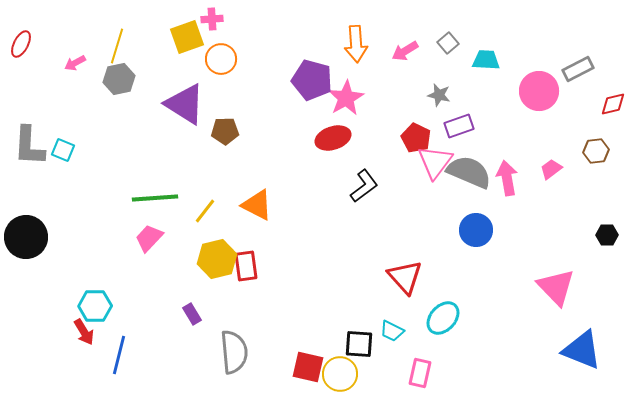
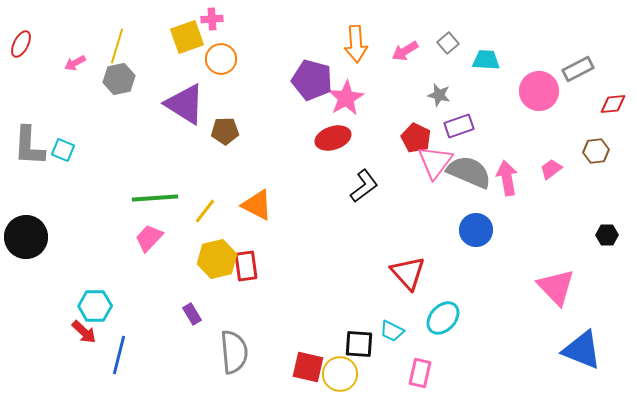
red diamond at (613, 104): rotated 8 degrees clockwise
red triangle at (405, 277): moved 3 px right, 4 px up
red arrow at (84, 332): rotated 16 degrees counterclockwise
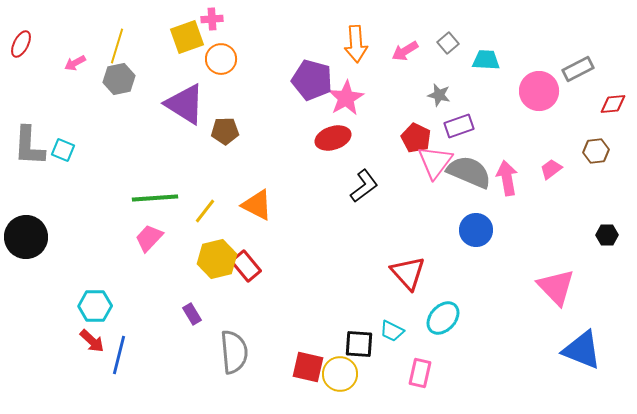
red rectangle at (246, 266): rotated 32 degrees counterclockwise
red arrow at (84, 332): moved 8 px right, 9 px down
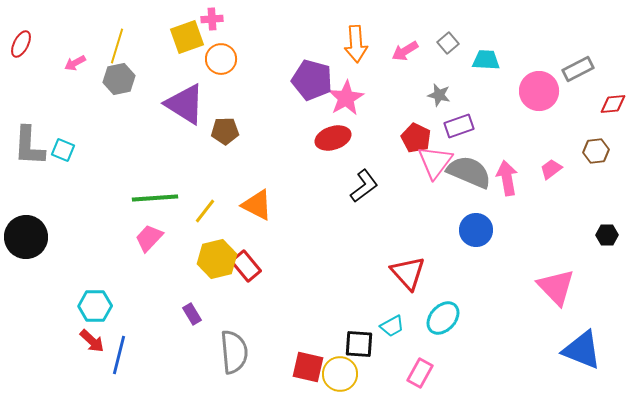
cyan trapezoid at (392, 331): moved 5 px up; rotated 55 degrees counterclockwise
pink rectangle at (420, 373): rotated 16 degrees clockwise
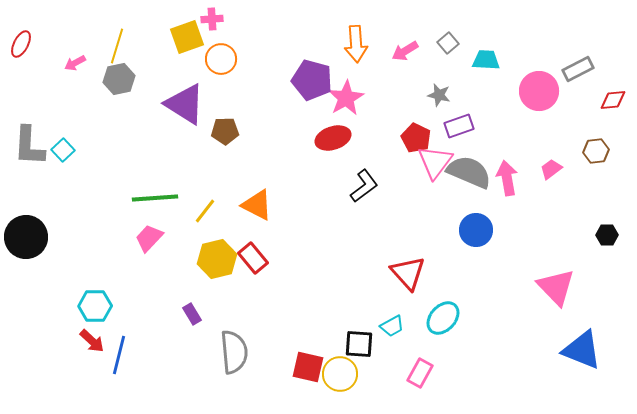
red diamond at (613, 104): moved 4 px up
cyan square at (63, 150): rotated 25 degrees clockwise
red rectangle at (246, 266): moved 7 px right, 8 px up
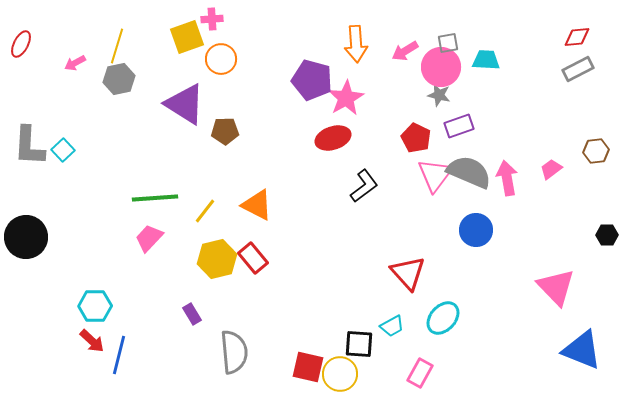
gray square at (448, 43): rotated 30 degrees clockwise
pink circle at (539, 91): moved 98 px left, 24 px up
red diamond at (613, 100): moved 36 px left, 63 px up
pink triangle at (435, 162): moved 13 px down
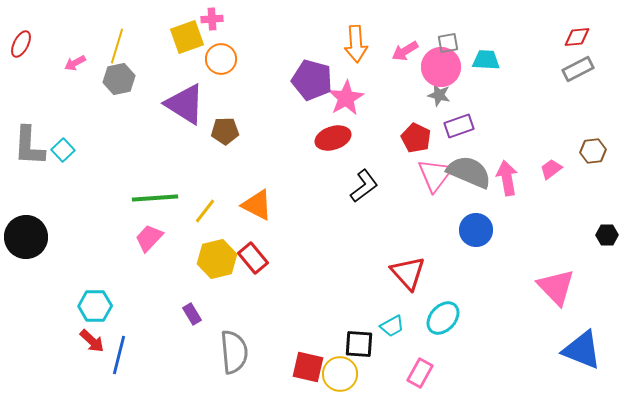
brown hexagon at (596, 151): moved 3 px left
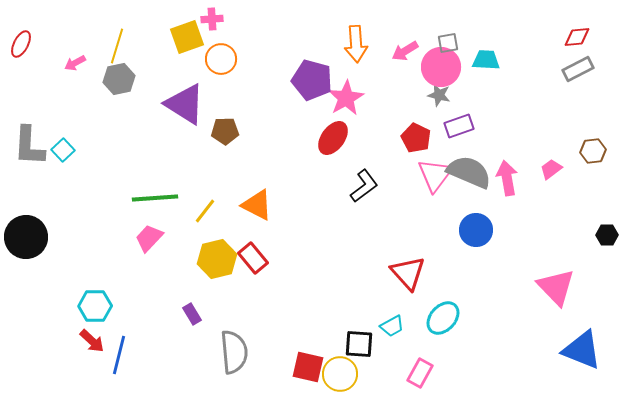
red ellipse at (333, 138): rotated 36 degrees counterclockwise
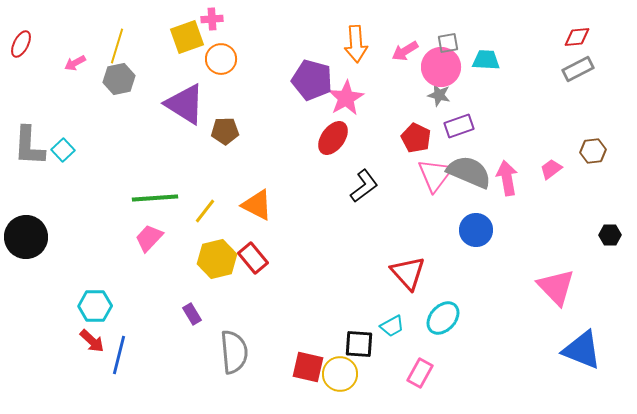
black hexagon at (607, 235): moved 3 px right
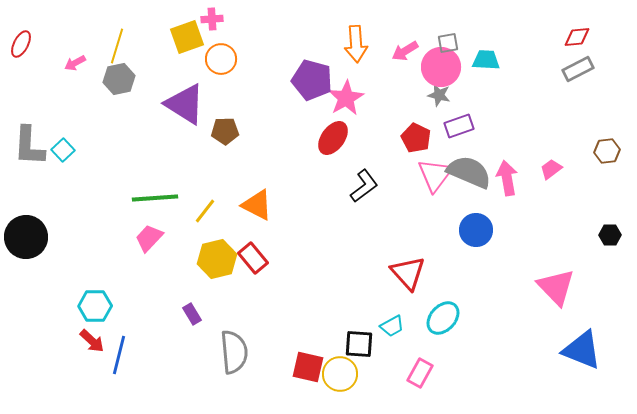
brown hexagon at (593, 151): moved 14 px right
